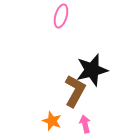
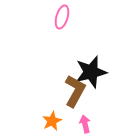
pink ellipse: moved 1 px right, 1 px down
black star: moved 1 px left, 2 px down
orange star: rotated 24 degrees clockwise
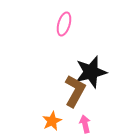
pink ellipse: moved 2 px right, 7 px down
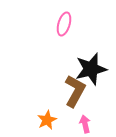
black star: moved 3 px up
orange star: moved 5 px left, 1 px up
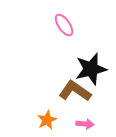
pink ellipse: moved 1 px down; rotated 50 degrees counterclockwise
brown L-shape: rotated 84 degrees counterclockwise
pink arrow: rotated 108 degrees clockwise
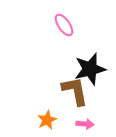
black star: moved 1 px left
brown L-shape: rotated 44 degrees clockwise
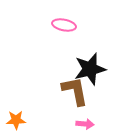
pink ellipse: rotated 45 degrees counterclockwise
orange star: moved 31 px left; rotated 24 degrees clockwise
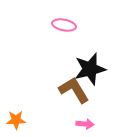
brown L-shape: moved 1 px left, 1 px up; rotated 20 degrees counterclockwise
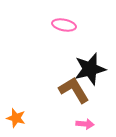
orange star: moved 2 px up; rotated 18 degrees clockwise
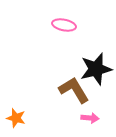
black star: moved 6 px right
pink arrow: moved 5 px right, 6 px up
